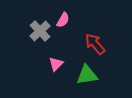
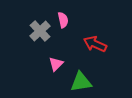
pink semicircle: rotated 42 degrees counterclockwise
red arrow: rotated 25 degrees counterclockwise
green triangle: moved 6 px left, 7 px down
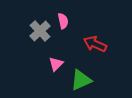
pink semicircle: moved 1 px down
green triangle: moved 2 px up; rotated 15 degrees counterclockwise
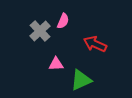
pink semicircle: rotated 35 degrees clockwise
pink triangle: rotated 42 degrees clockwise
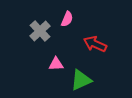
pink semicircle: moved 4 px right, 2 px up
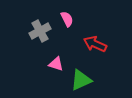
pink semicircle: rotated 49 degrees counterclockwise
gray cross: rotated 15 degrees clockwise
pink triangle: rotated 21 degrees clockwise
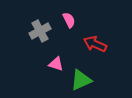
pink semicircle: moved 2 px right, 1 px down
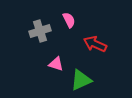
gray cross: rotated 10 degrees clockwise
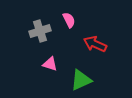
pink triangle: moved 6 px left
